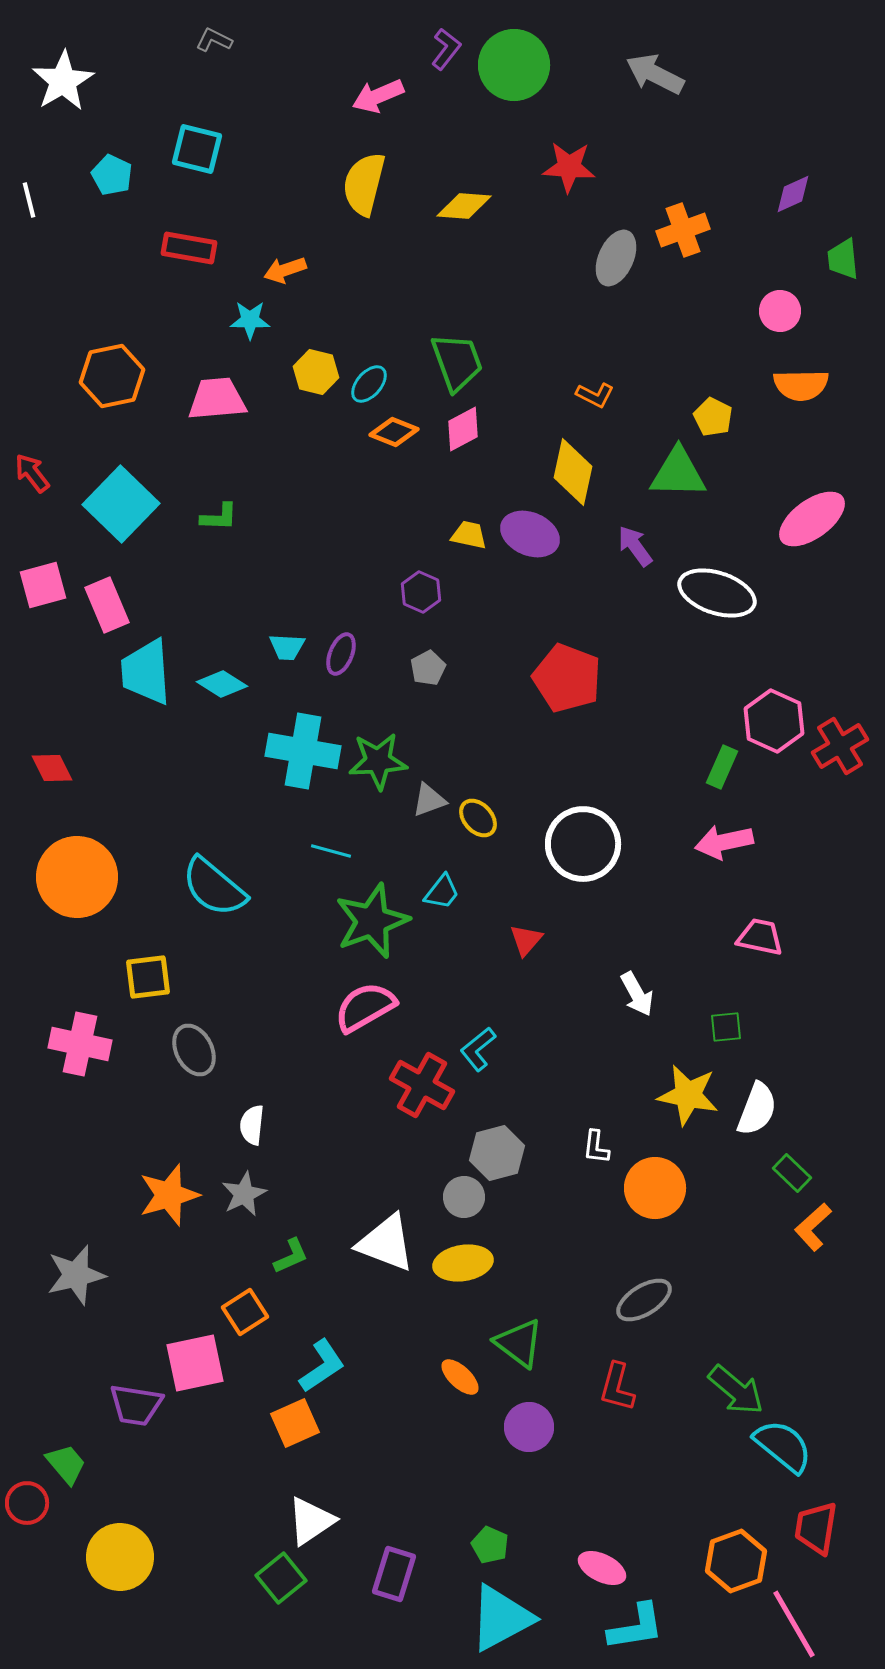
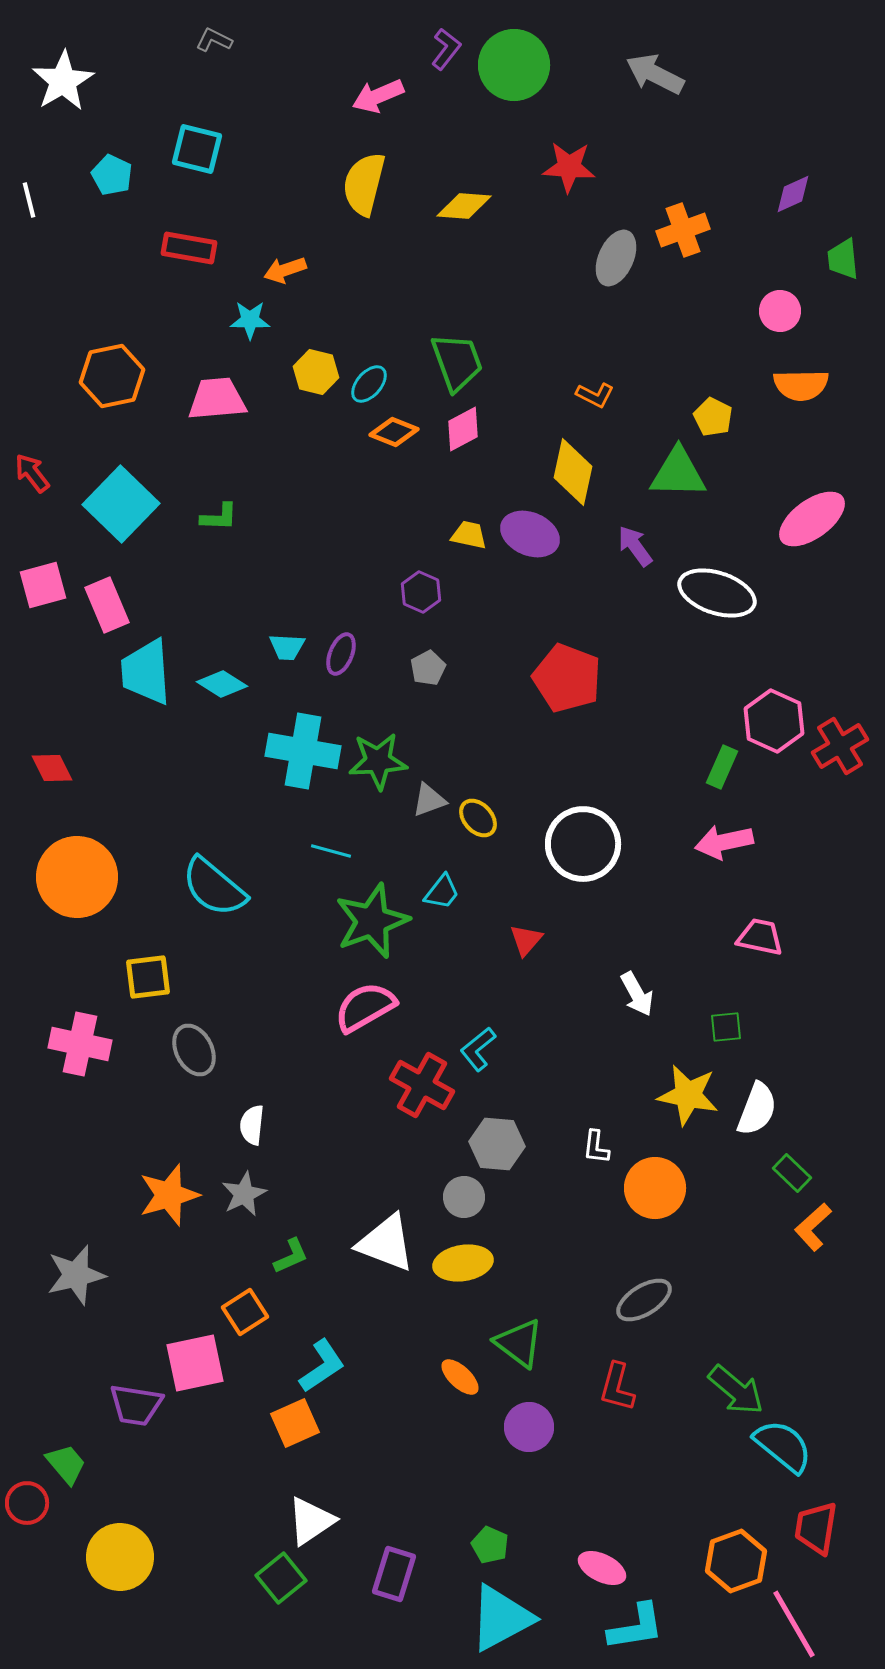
gray hexagon at (497, 1153): moved 9 px up; rotated 20 degrees clockwise
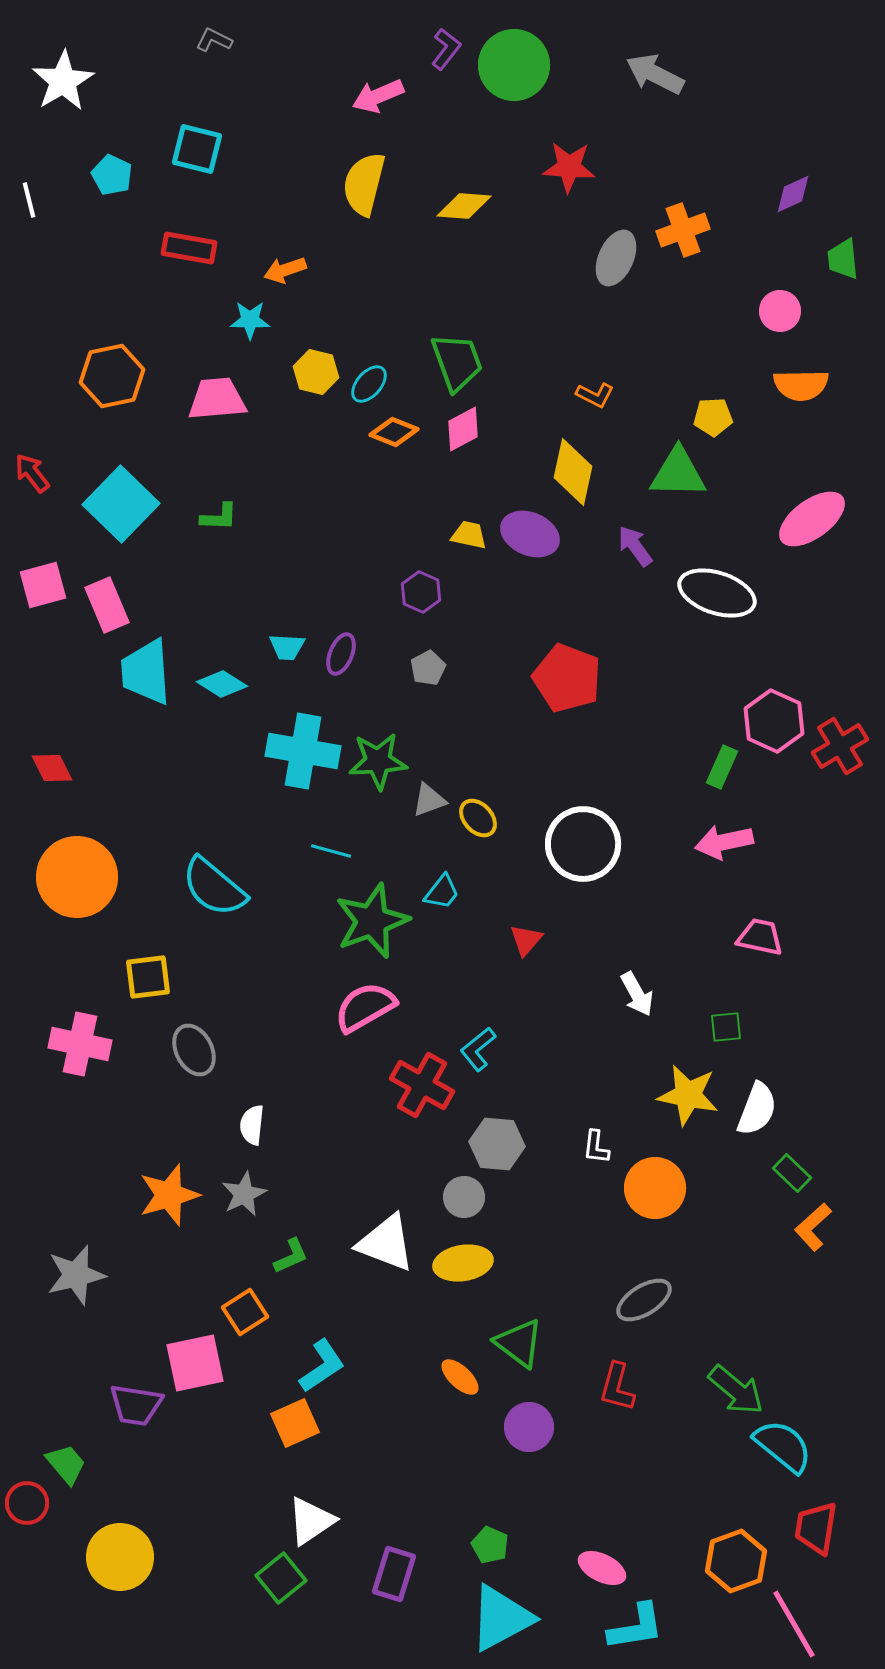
yellow pentagon at (713, 417): rotated 30 degrees counterclockwise
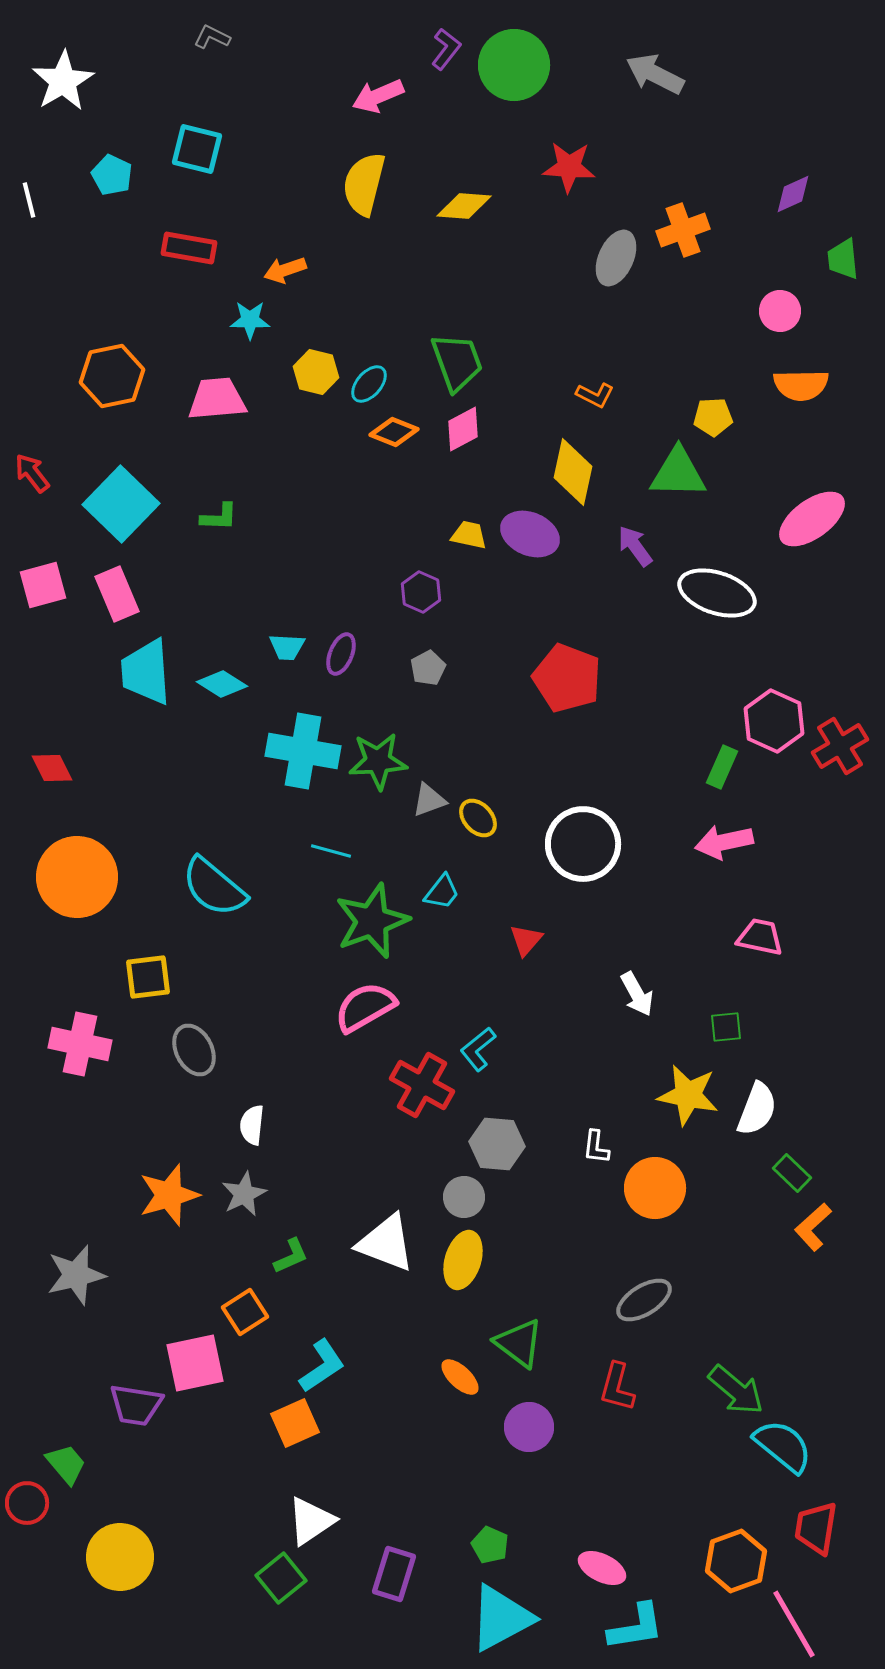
gray L-shape at (214, 40): moved 2 px left, 3 px up
pink rectangle at (107, 605): moved 10 px right, 11 px up
yellow ellipse at (463, 1263): moved 3 px up; rotated 64 degrees counterclockwise
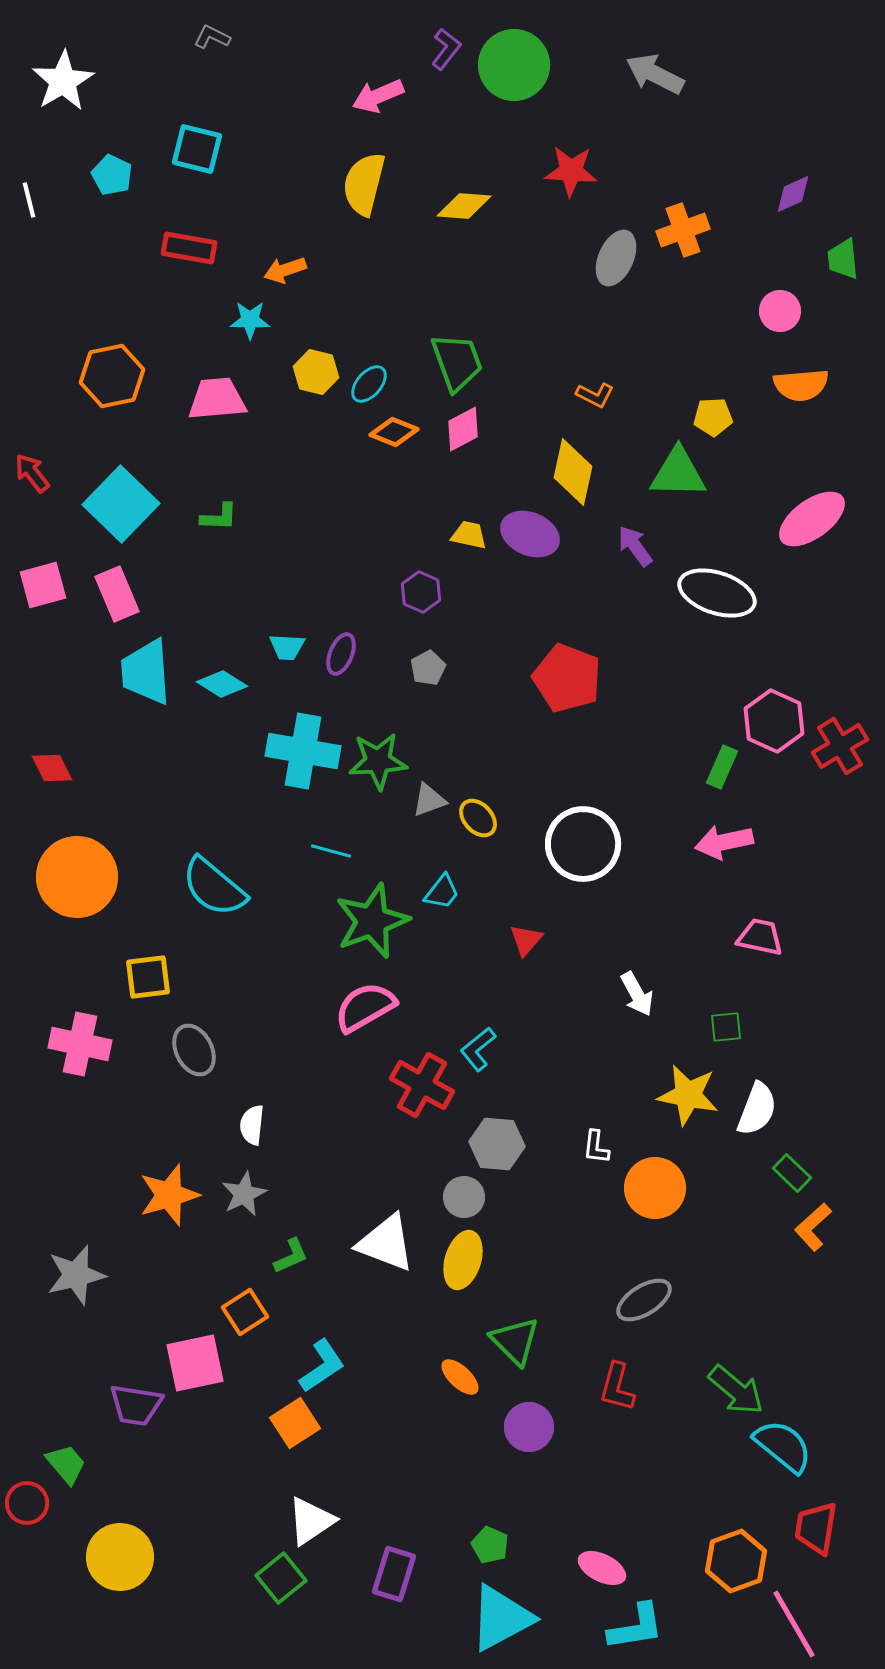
red star at (569, 167): moved 2 px right, 4 px down
orange semicircle at (801, 385): rotated 4 degrees counterclockwise
green triangle at (519, 1343): moved 4 px left, 2 px up; rotated 8 degrees clockwise
orange square at (295, 1423): rotated 9 degrees counterclockwise
